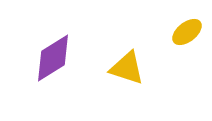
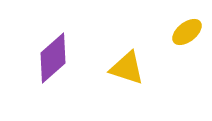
purple diamond: rotated 9 degrees counterclockwise
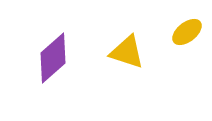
yellow triangle: moved 16 px up
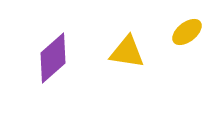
yellow triangle: rotated 9 degrees counterclockwise
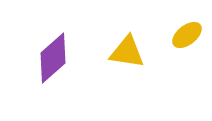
yellow ellipse: moved 3 px down
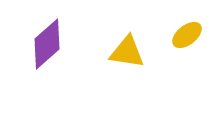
purple diamond: moved 6 px left, 14 px up
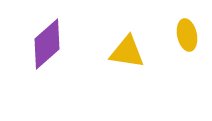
yellow ellipse: rotated 64 degrees counterclockwise
